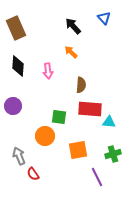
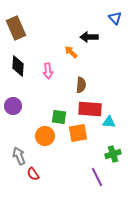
blue triangle: moved 11 px right
black arrow: moved 16 px right, 11 px down; rotated 48 degrees counterclockwise
orange square: moved 17 px up
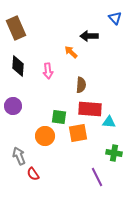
black arrow: moved 1 px up
green cross: moved 1 px right, 1 px up; rotated 28 degrees clockwise
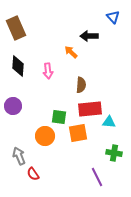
blue triangle: moved 2 px left, 1 px up
red rectangle: rotated 10 degrees counterclockwise
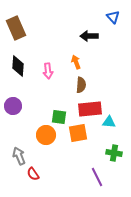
orange arrow: moved 5 px right, 10 px down; rotated 24 degrees clockwise
orange circle: moved 1 px right, 1 px up
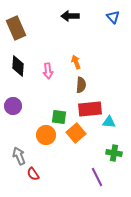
black arrow: moved 19 px left, 20 px up
orange square: moved 2 px left; rotated 30 degrees counterclockwise
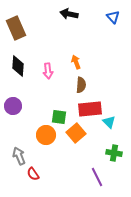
black arrow: moved 1 px left, 2 px up; rotated 12 degrees clockwise
cyan triangle: rotated 40 degrees clockwise
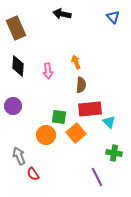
black arrow: moved 7 px left
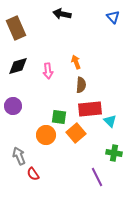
black diamond: rotated 70 degrees clockwise
cyan triangle: moved 1 px right, 1 px up
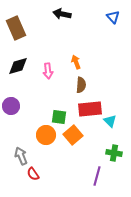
purple circle: moved 2 px left
orange square: moved 3 px left, 2 px down
gray arrow: moved 2 px right
purple line: moved 1 px up; rotated 42 degrees clockwise
